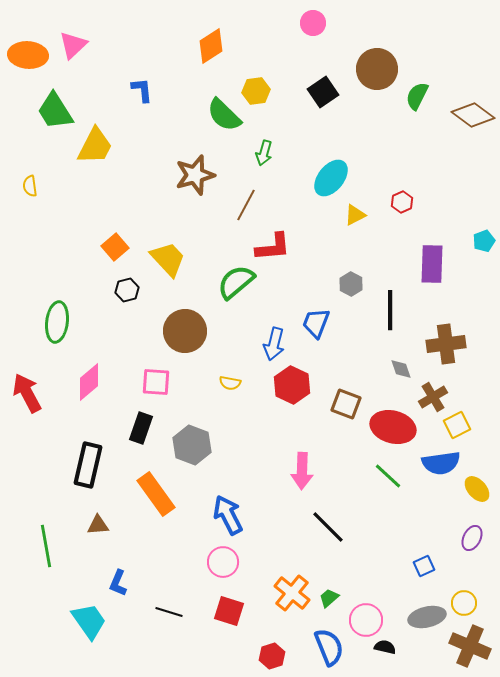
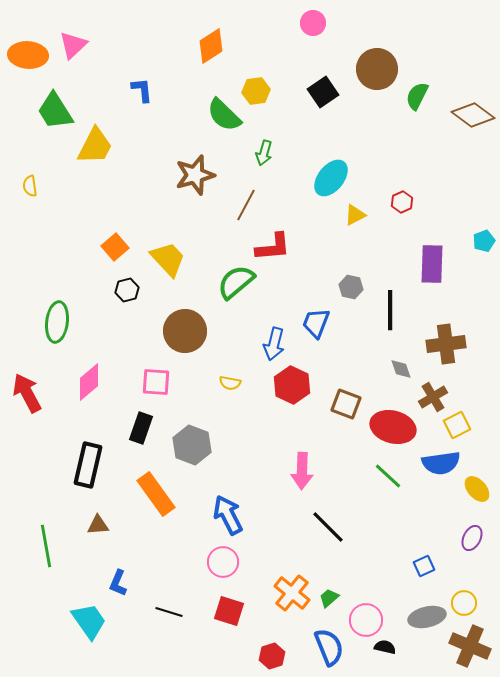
gray hexagon at (351, 284): moved 3 px down; rotated 15 degrees counterclockwise
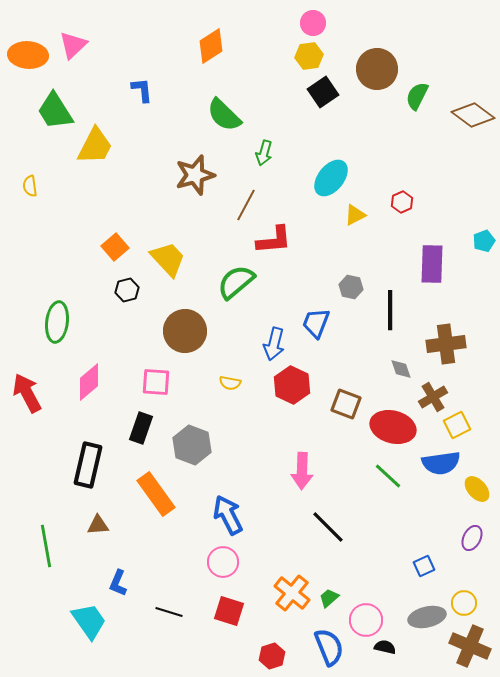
yellow hexagon at (256, 91): moved 53 px right, 35 px up
red L-shape at (273, 247): moved 1 px right, 7 px up
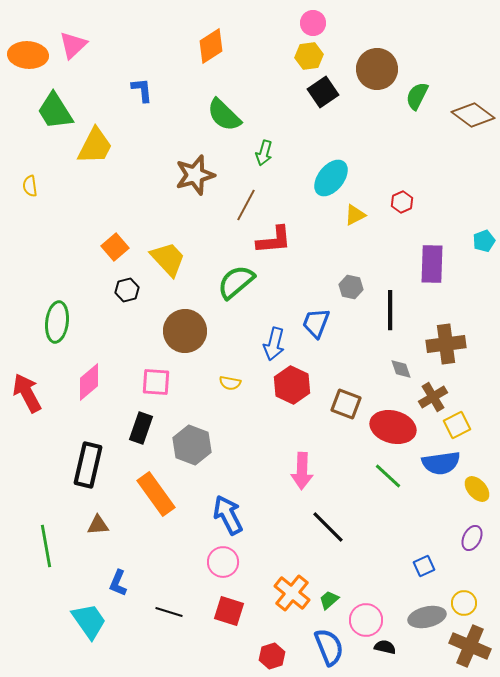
green trapezoid at (329, 598): moved 2 px down
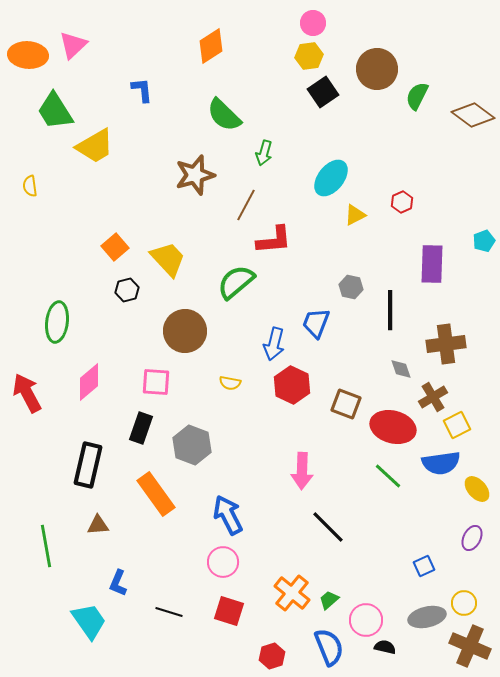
yellow trapezoid at (95, 146): rotated 33 degrees clockwise
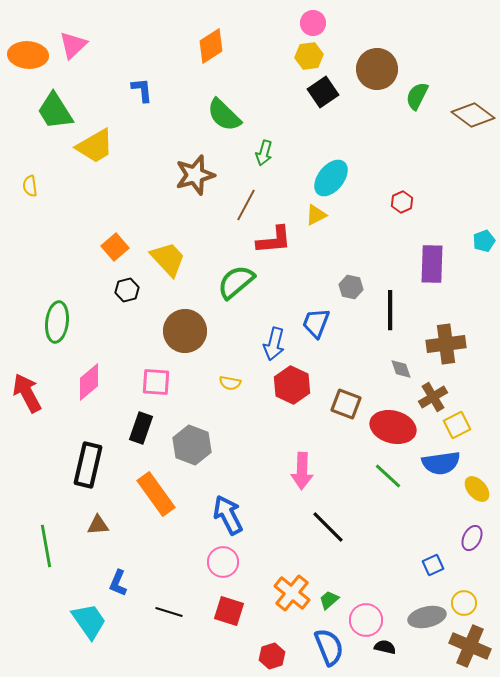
yellow triangle at (355, 215): moved 39 px left
blue square at (424, 566): moved 9 px right, 1 px up
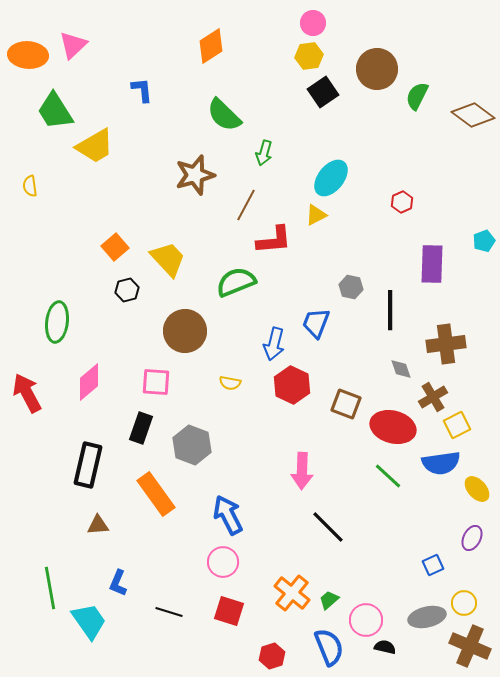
green semicircle at (236, 282): rotated 18 degrees clockwise
green line at (46, 546): moved 4 px right, 42 px down
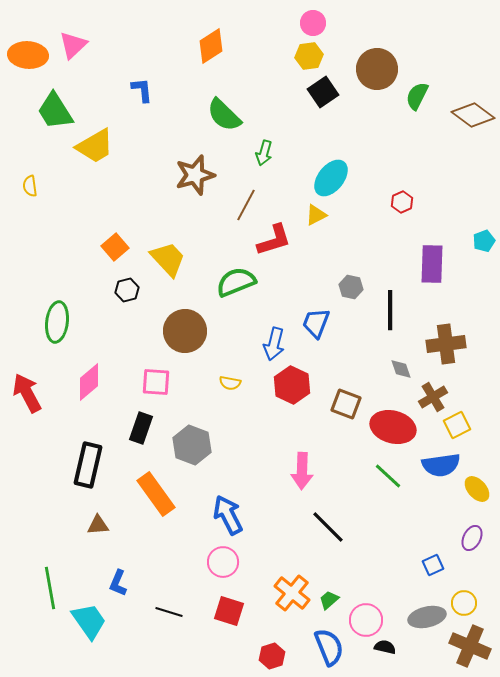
red L-shape at (274, 240): rotated 12 degrees counterclockwise
blue semicircle at (441, 463): moved 2 px down
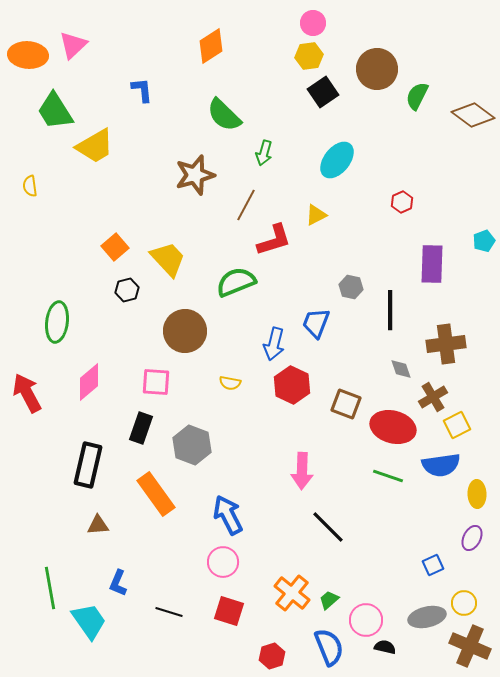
cyan ellipse at (331, 178): moved 6 px right, 18 px up
green line at (388, 476): rotated 24 degrees counterclockwise
yellow ellipse at (477, 489): moved 5 px down; rotated 40 degrees clockwise
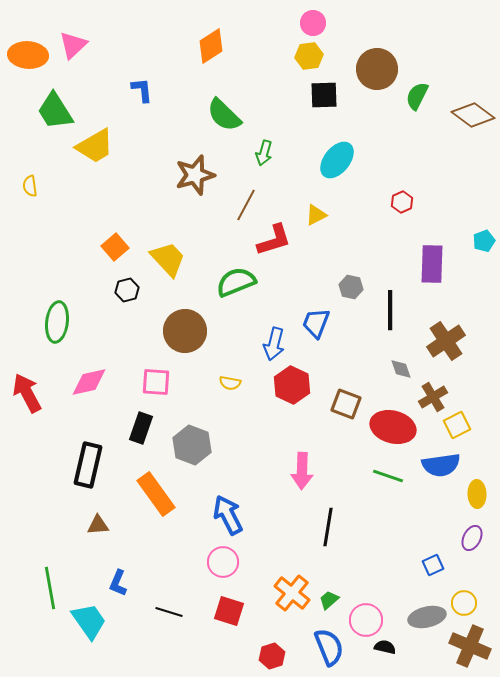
black square at (323, 92): moved 1 px right, 3 px down; rotated 32 degrees clockwise
brown cross at (446, 344): moved 3 px up; rotated 27 degrees counterclockwise
pink diamond at (89, 382): rotated 27 degrees clockwise
black line at (328, 527): rotated 54 degrees clockwise
